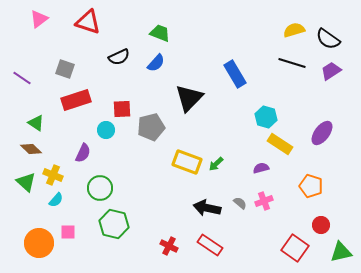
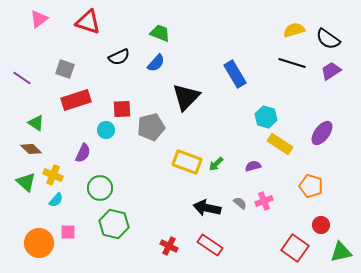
black triangle at (189, 98): moved 3 px left, 1 px up
purple semicircle at (261, 168): moved 8 px left, 2 px up
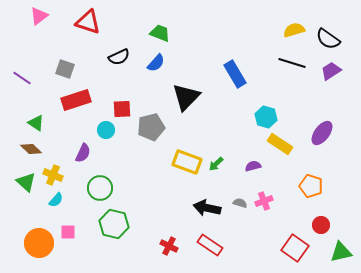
pink triangle at (39, 19): moved 3 px up
gray semicircle at (240, 203): rotated 24 degrees counterclockwise
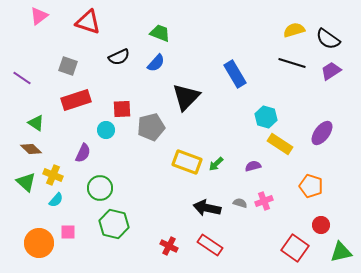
gray square at (65, 69): moved 3 px right, 3 px up
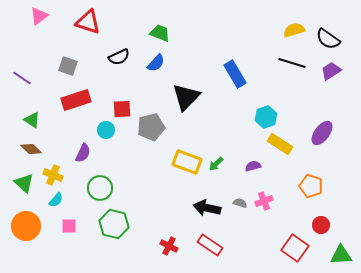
cyan hexagon at (266, 117): rotated 25 degrees clockwise
green triangle at (36, 123): moved 4 px left, 3 px up
green triangle at (26, 182): moved 2 px left, 1 px down
pink square at (68, 232): moved 1 px right, 6 px up
orange circle at (39, 243): moved 13 px left, 17 px up
green triangle at (341, 252): moved 3 px down; rotated 10 degrees clockwise
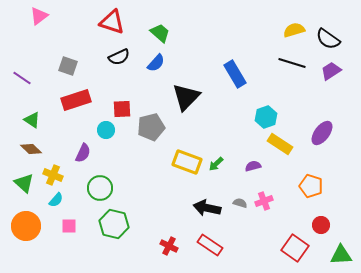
red triangle at (88, 22): moved 24 px right
green trapezoid at (160, 33): rotated 20 degrees clockwise
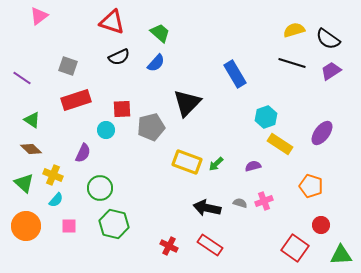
black triangle at (186, 97): moved 1 px right, 6 px down
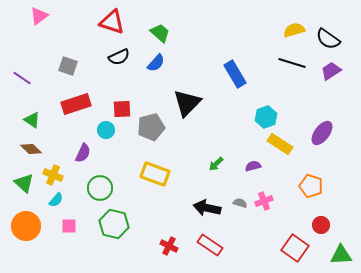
red rectangle at (76, 100): moved 4 px down
yellow rectangle at (187, 162): moved 32 px left, 12 px down
